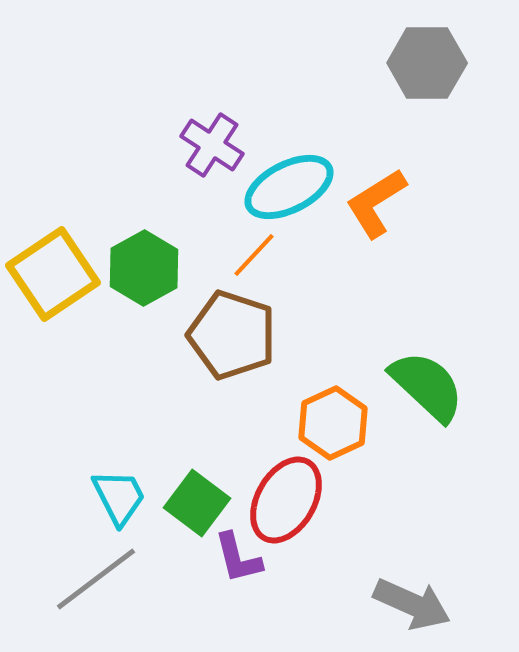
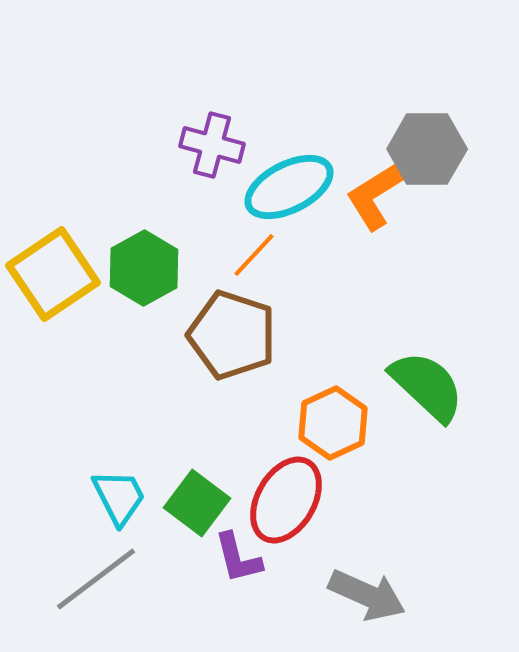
gray hexagon: moved 86 px down
purple cross: rotated 18 degrees counterclockwise
orange L-shape: moved 8 px up
gray arrow: moved 45 px left, 9 px up
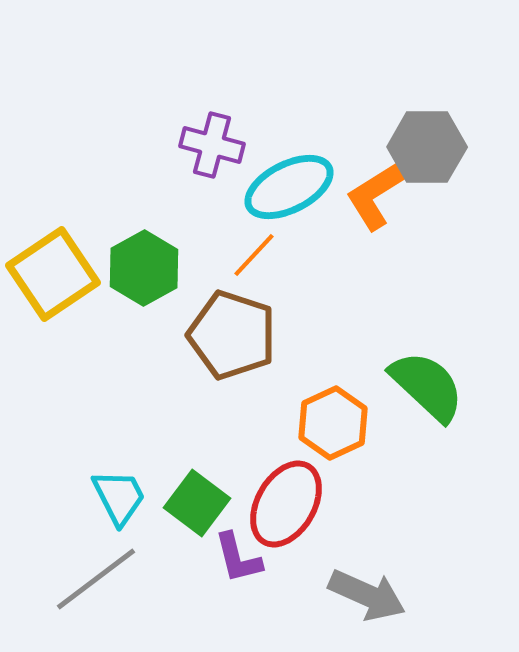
gray hexagon: moved 2 px up
red ellipse: moved 4 px down
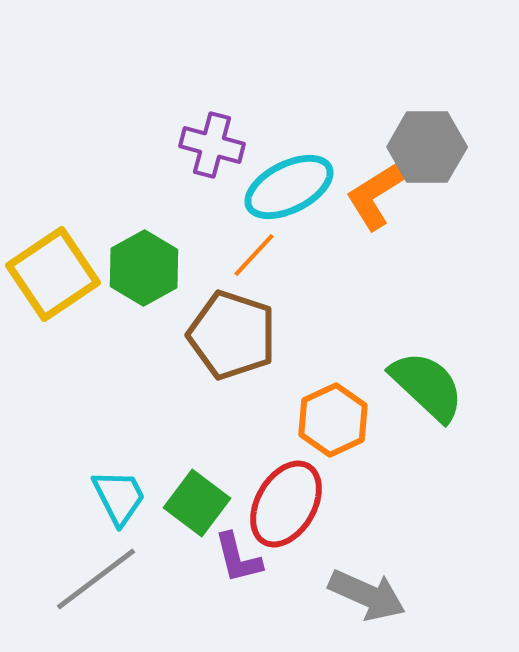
orange hexagon: moved 3 px up
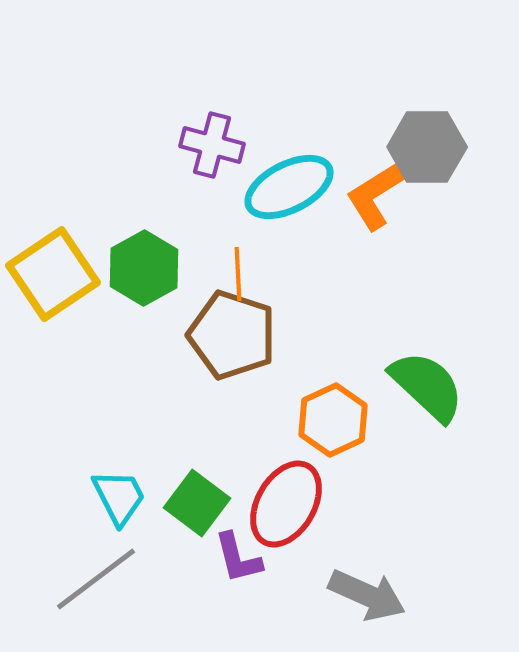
orange line: moved 16 px left, 19 px down; rotated 46 degrees counterclockwise
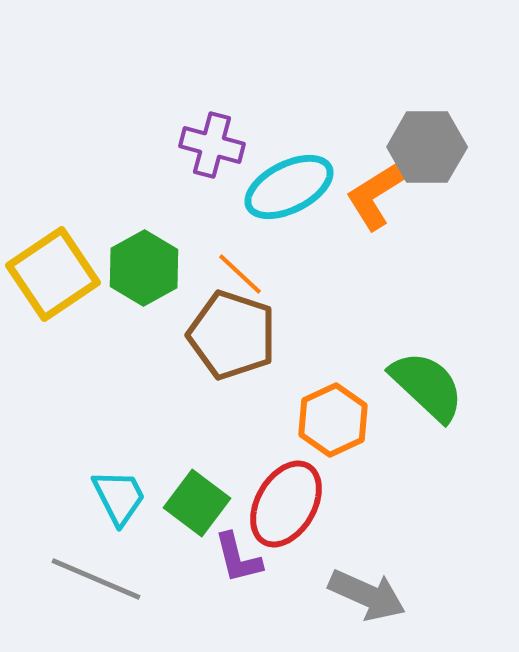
orange line: moved 2 px right; rotated 44 degrees counterclockwise
gray line: rotated 60 degrees clockwise
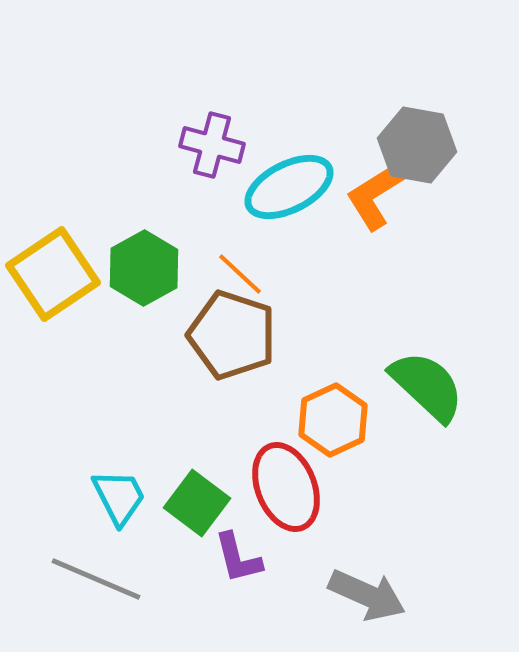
gray hexagon: moved 10 px left, 2 px up; rotated 10 degrees clockwise
red ellipse: moved 17 px up; rotated 52 degrees counterclockwise
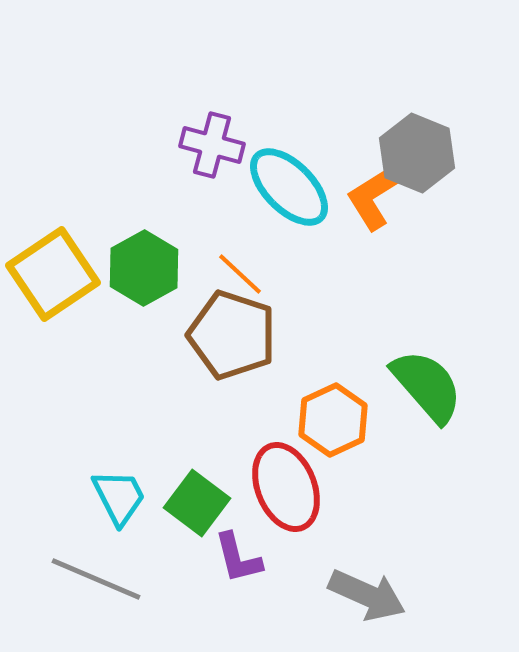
gray hexagon: moved 8 px down; rotated 12 degrees clockwise
cyan ellipse: rotated 72 degrees clockwise
green semicircle: rotated 6 degrees clockwise
